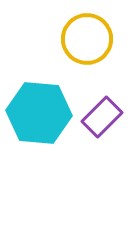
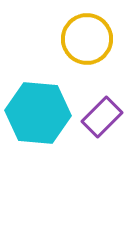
cyan hexagon: moved 1 px left
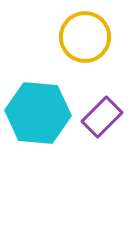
yellow circle: moved 2 px left, 2 px up
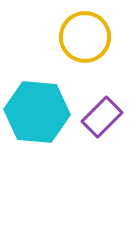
cyan hexagon: moved 1 px left, 1 px up
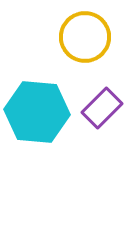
purple rectangle: moved 9 px up
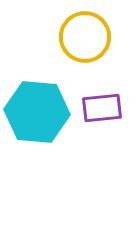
purple rectangle: rotated 39 degrees clockwise
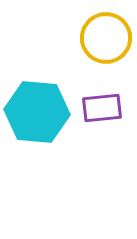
yellow circle: moved 21 px right, 1 px down
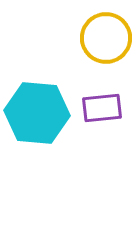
cyan hexagon: moved 1 px down
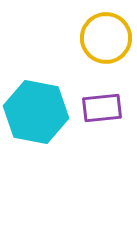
cyan hexagon: moved 1 px left, 1 px up; rotated 6 degrees clockwise
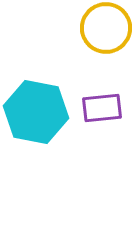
yellow circle: moved 10 px up
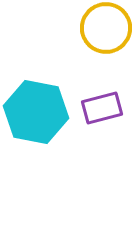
purple rectangle: rotated 9 degrees counterclockwise
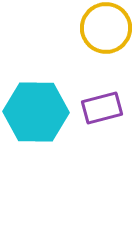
cyan hexagon: rotated 10 degrees counterclockwise
